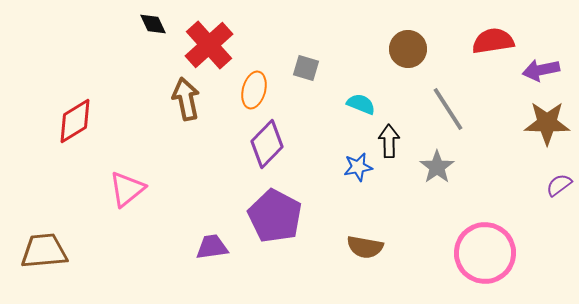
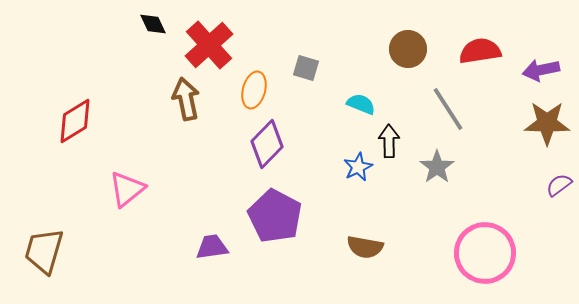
red semicircle: moved 13 px left, 10 px down
blue star: rotated 16 degrees counterclockwise
brown trapezoid: rotated 69 degrees counterclockwise
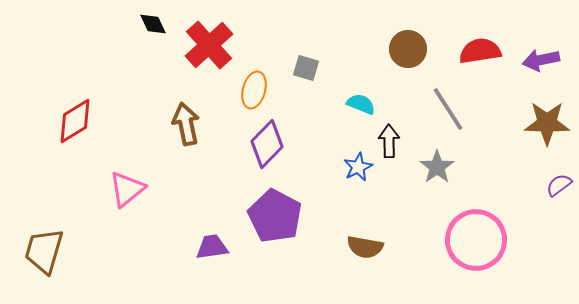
purple arrow: moved 10 px up
brown arrow: moved 25 px down
pink circle: moved 9 px left, 13 px up
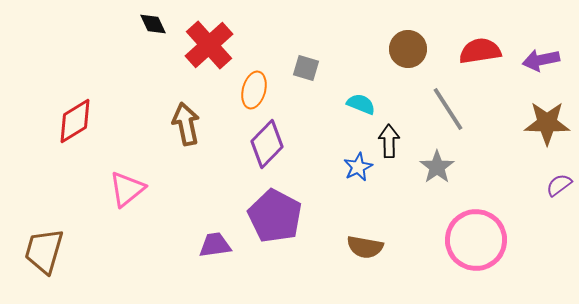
purple trapezoid: moved 3 px right, 2 px up
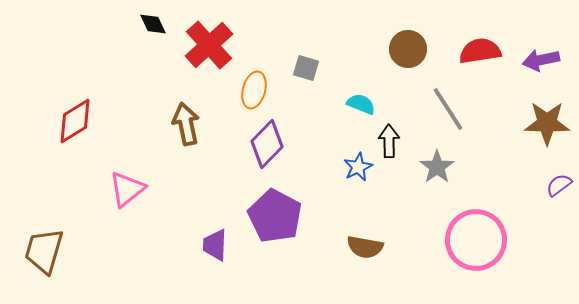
purple trapezoid: rotated 80 degrees counterclockwise
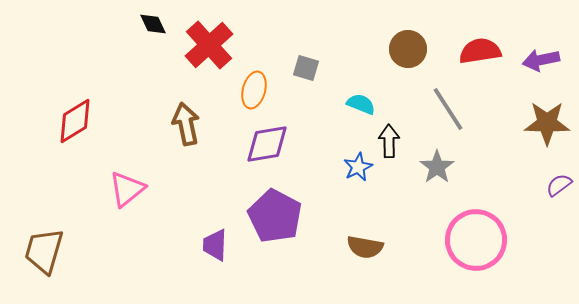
purple diamond: rotated 36 degrees clockwise
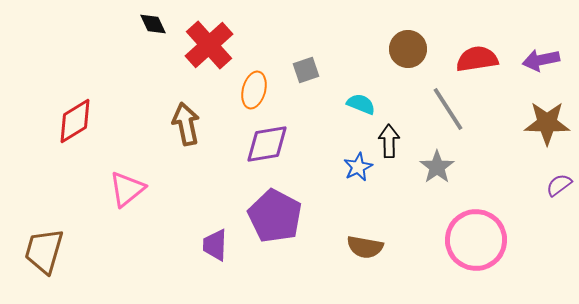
red semicircle: moved 3 px left, 8 px down
gray square: moved 2 px down; rotated 36 degrees counterclockwise
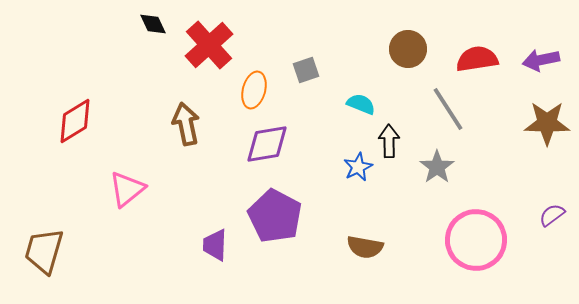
purple semicircle: moved 7 px left, 30 px down
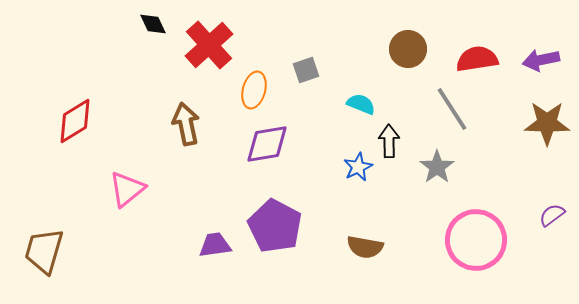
gray line: moved 4 px right
purple pentagon: moved 10 px down
purple trapezoid: rotated 80 degrees clockwise
